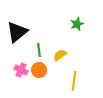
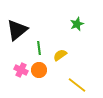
black triangle: moved 2 px up
green line: moved 2 px up
yellow line: moved 3 px right, 4 px down; rotated 60 degrees counterclockwise
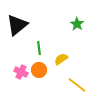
green star: rotated 16 degrees counterclockwise
black triangle: moved 5 px up
yellow semicircle: moved 1 px right, 4 px down
pink cross: moved 2 px down
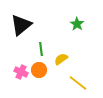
black triangle: moved 4 px right
green line: moved 2 px right, 1 px down
yellow line: moved 1 px right, 2 px up
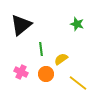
green star: rotated 16 degrees counterclockwise
orange circle: moved 7 px right, 4 px down
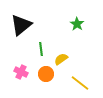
green star: rotated 16 degrees clockwise
yellow line: moved 2 px right
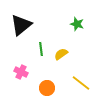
green star: rotated 16 degrees counterclockwise
yellow semicircle: moved 5 px up
orange circle: moved 1 px right, 14 px down
yellow line: moved 1 px right
